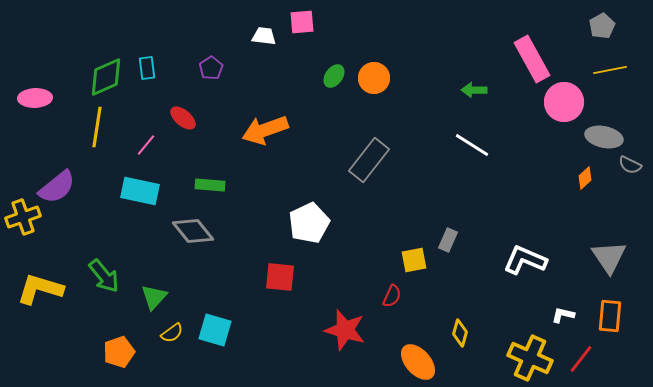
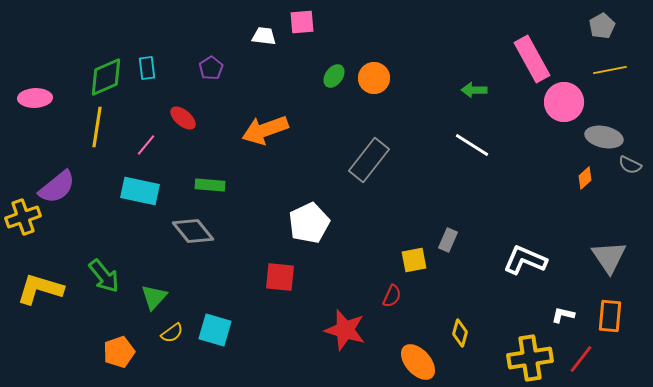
yellow cross at (530, 358): rotated 33 degrees counterclockwise
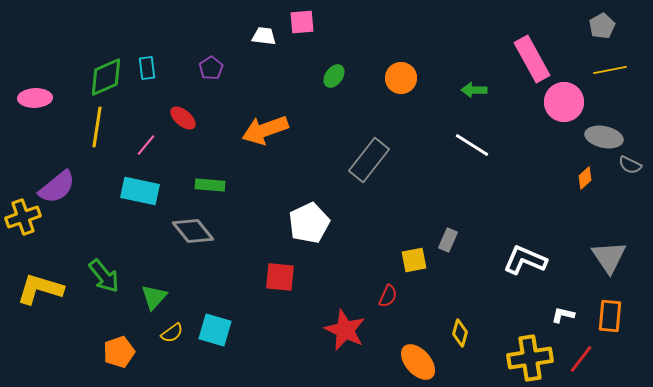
orange circle at (374, 78): moved 27 px right
red semicircle at (392, 296): moved 4 px left
red star at (345, 330): rotated 9 degrees clockwise
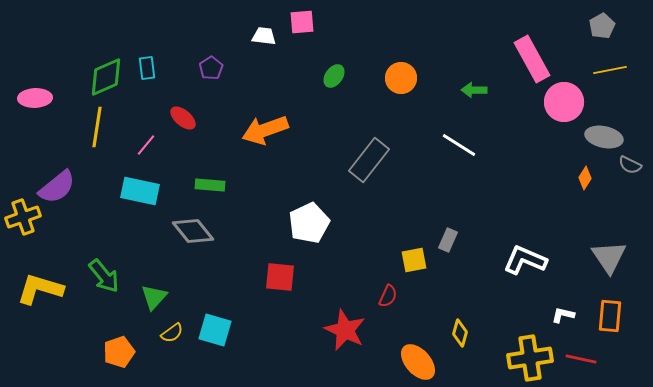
white line at (472, 145): moved 13 px left
orange diamond at (585, 178): rotated 15 degrees counterclockwise
red line at (581, 359): rotated 64 degrees clockwise
